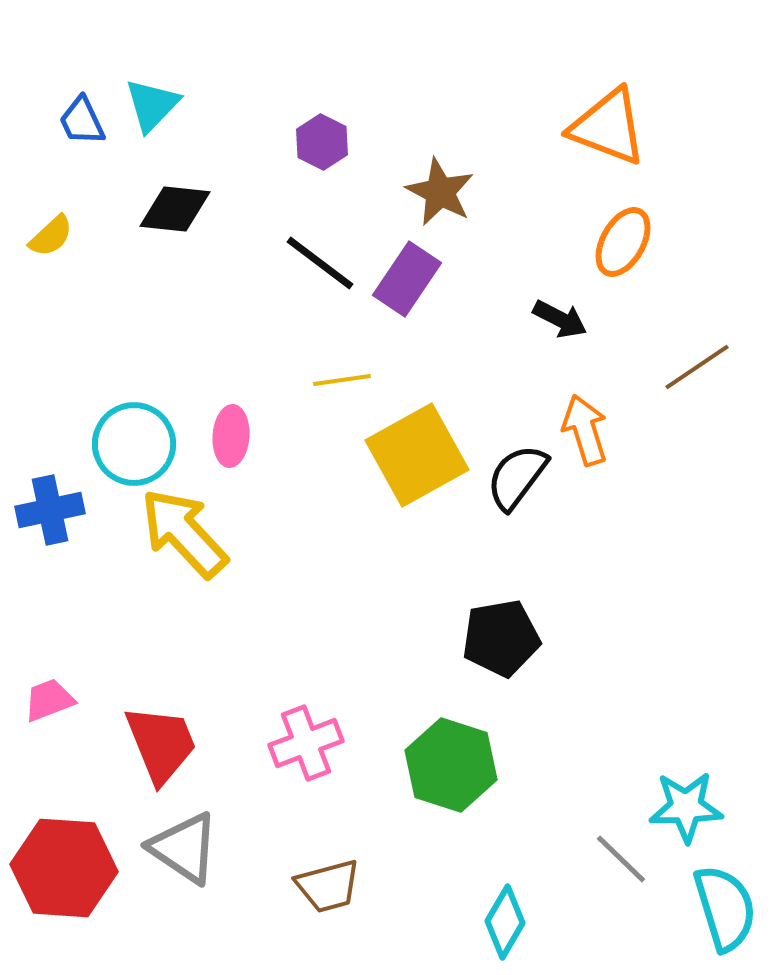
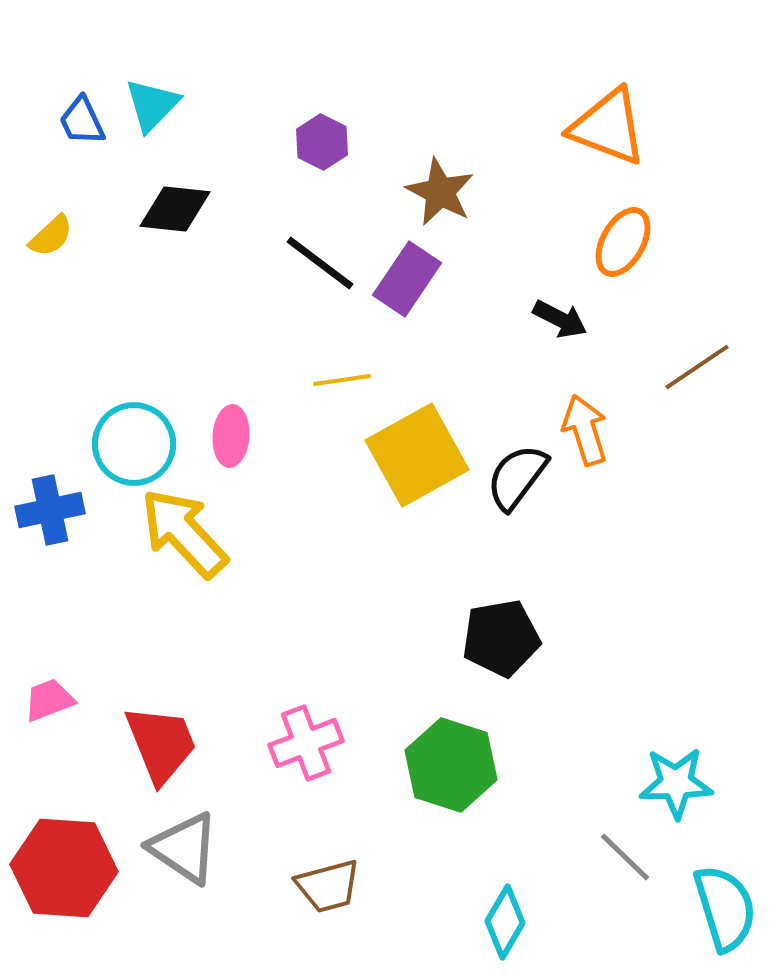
cyan star: moved 10 px left, 24 px up
gray line: moved 4 px right, 2 px up
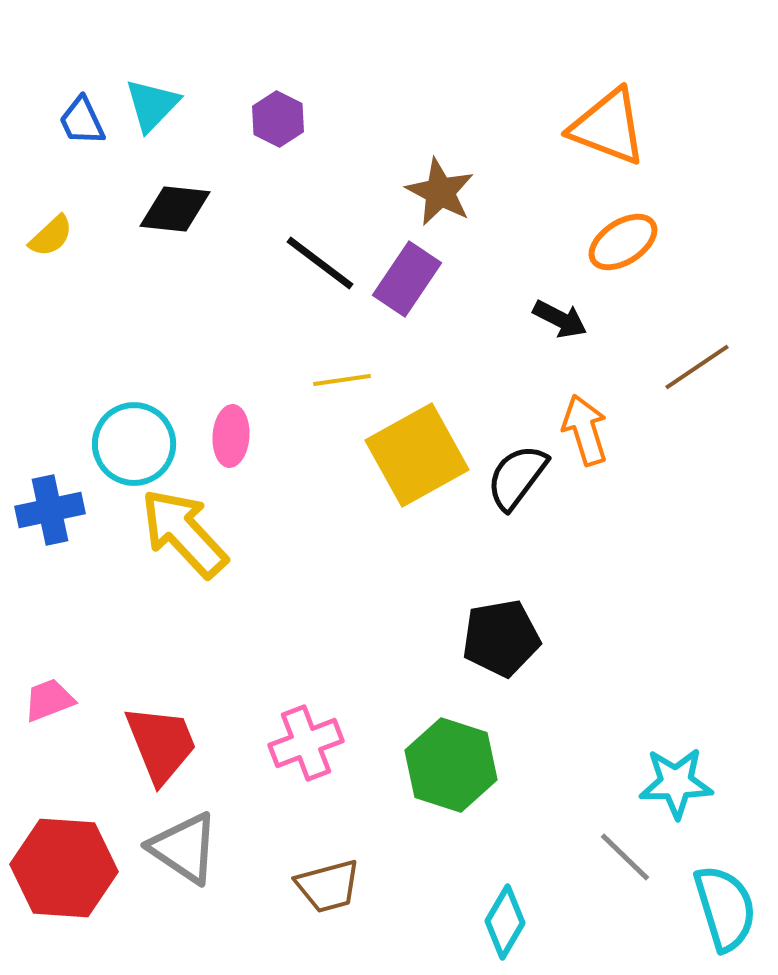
purple hexagon: moved 44 px left, 23 px up
orange ellipse: rotated 28 degrees clockwise
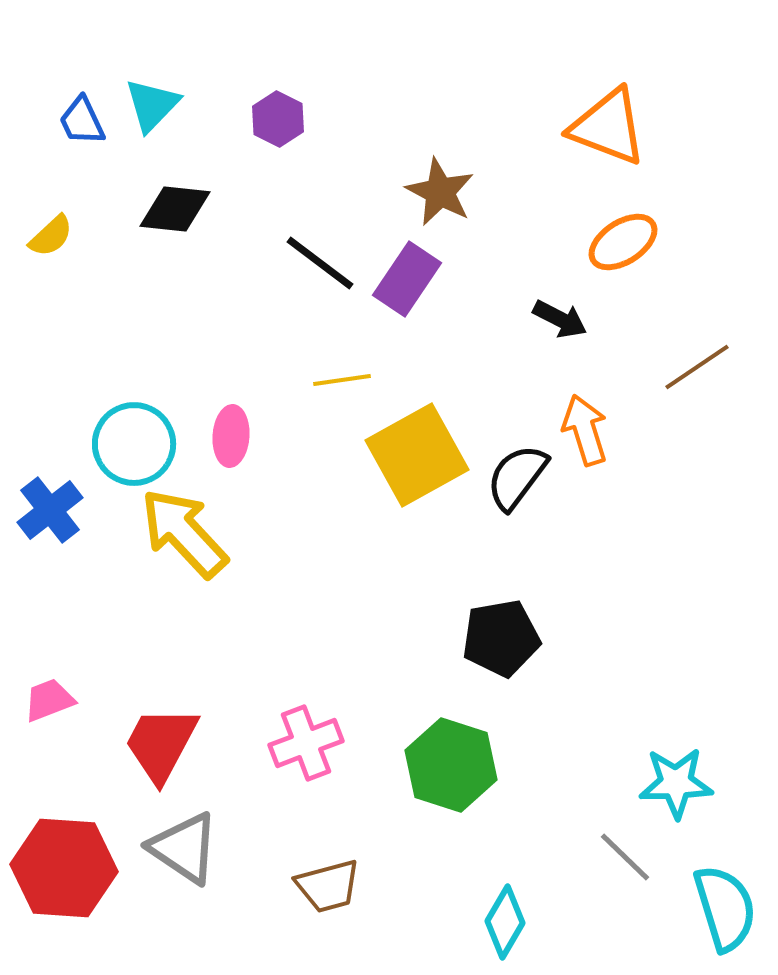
blue cross: rotated 26 degrees counterclockwise
red trapezoid: rotated 130 degrees counterclockwise
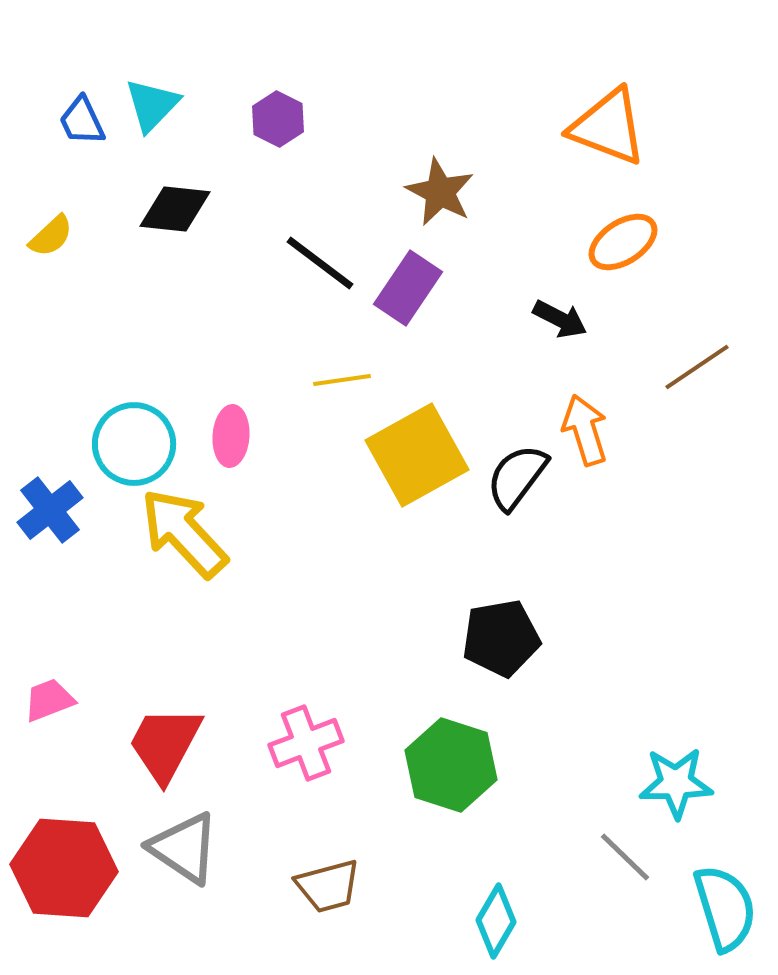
purple rectangle: moved 1 px right, 9 px down
red trapezoid: moved 4 px right
cyan diamond: moved 9 px left, 1 px up
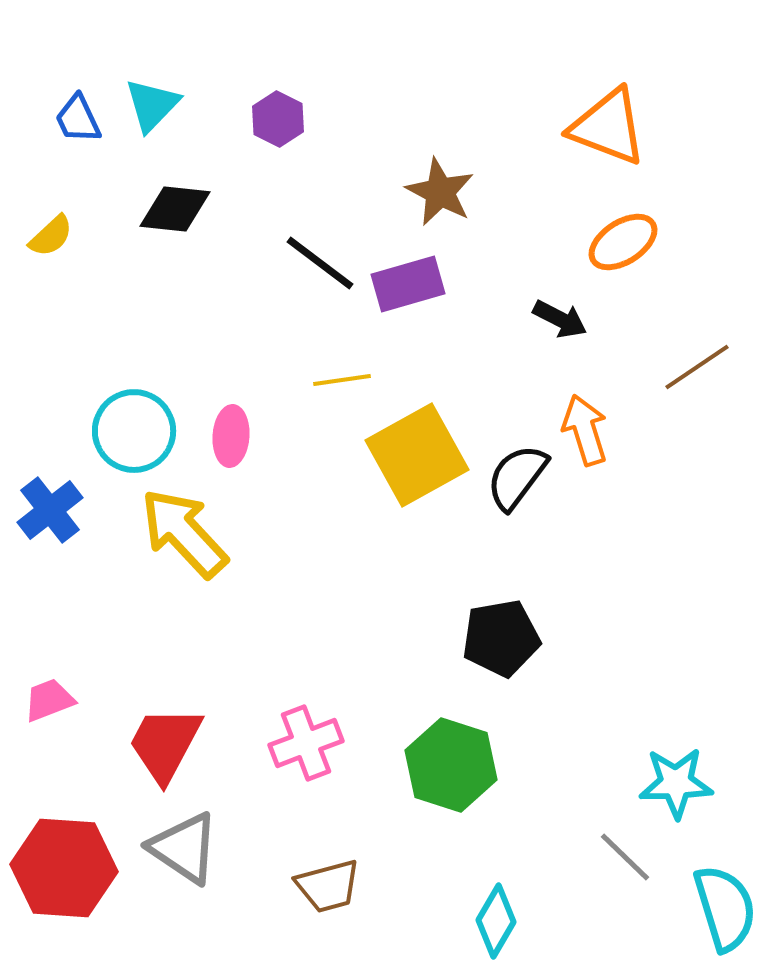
blue trapezoid: moved 4 px left, 2 px up
purple rectangle: moved 4 px up; rotated 40 degrees clockwise
cyan circle: moved 13 px up
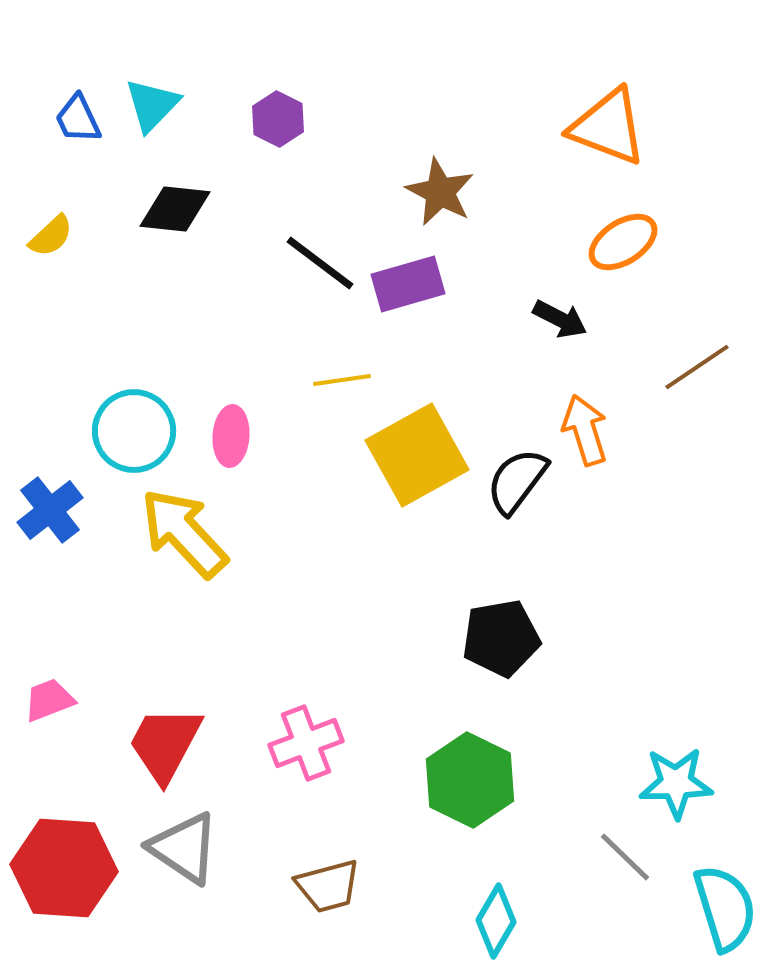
black semicircle: moved 4 px down
green hexagon: moved 19 px right, 15 px down; rotated 8 degrees clockwise
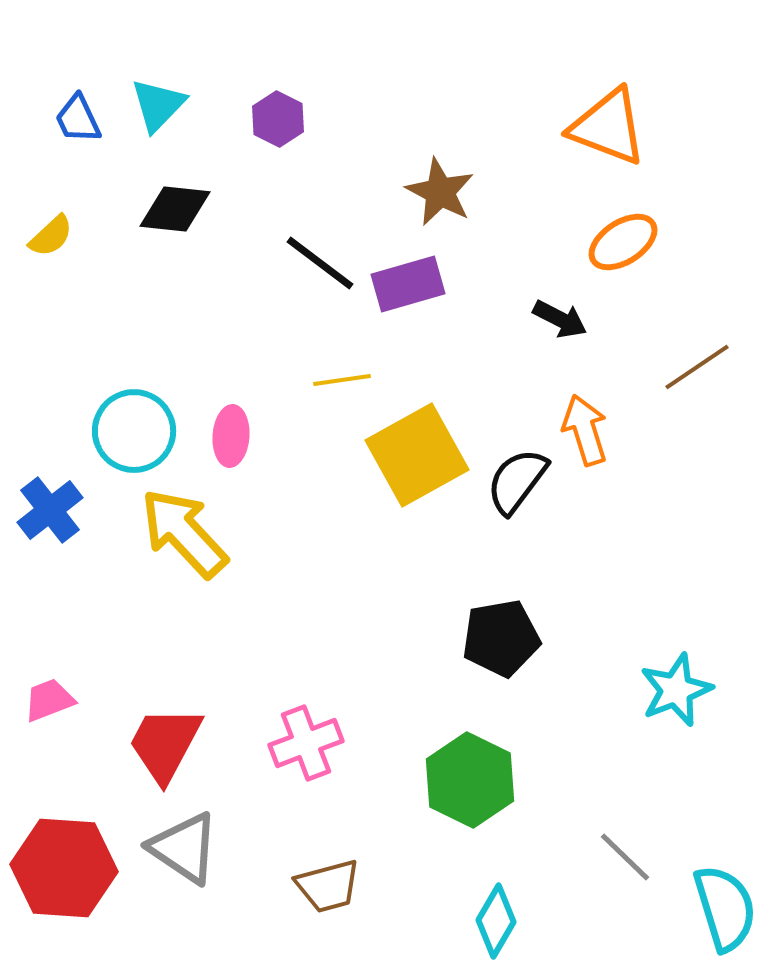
cyan triangle: moved 6 px right
cyan star: moved 93 px up; rotated 20 degrees counterclockwise
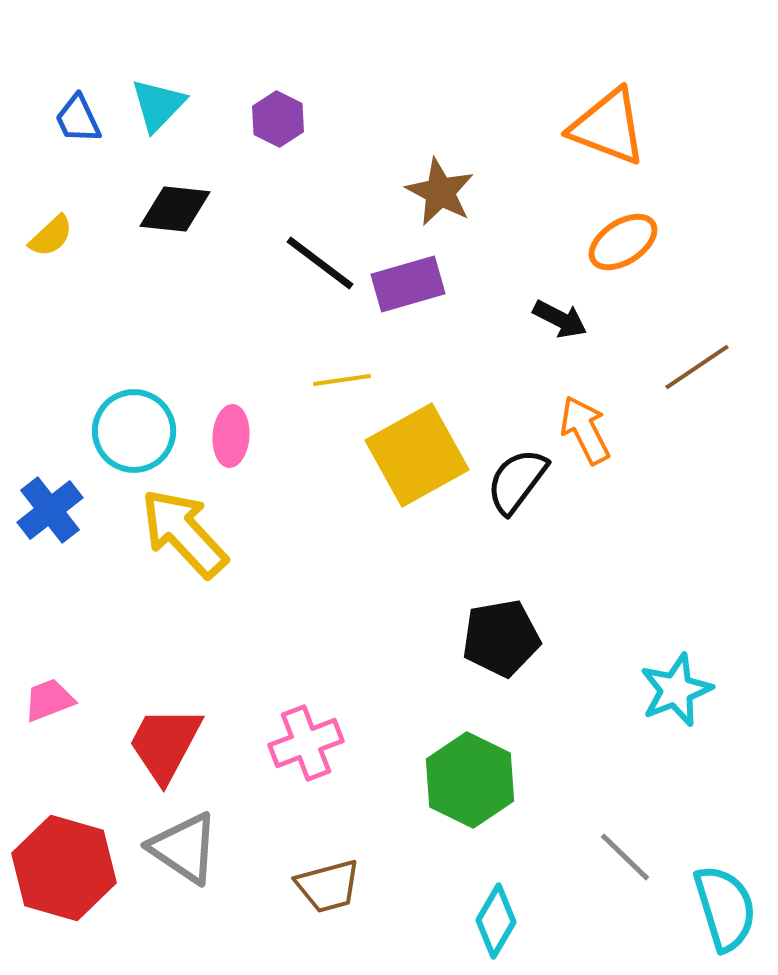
orange arrow: rotated 10 degrees counterclockwise
red hexagon: rotated 12 degrees clockwise
